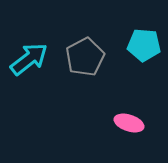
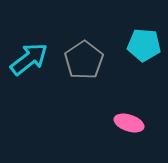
gray pentagon: moved 1 px left, 3 px down; rotated 6 degrees counterclockwise
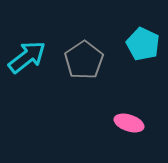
cyan pentagon: moved 1 px left, 1 px up; rotated 20 degrees clockwise
cyan arrow: moved 2 px left, 2 px up
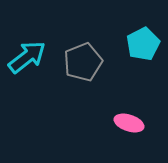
cyan pentagon: rotated 20 degrees clockwise
gray pentagon: moved 1 px left, 2 px down; rotated 12 degrees clockwise
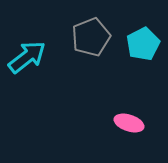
gray pentagon: moved 8 px right, 25 px up
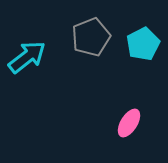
pink ellipse: rotated 76 degrees counterclockwise
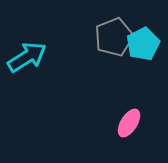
gray pentagon: moved 23 px right
cyan arrow: rotated 6 degrees clockwise
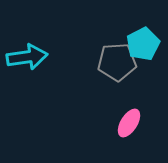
gray pentagon: moved 3 px right, 25 px down; rotated 18 degrees clockwise
cyan arrow: rotated 24 degrees clockwise
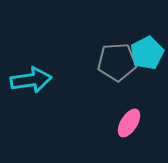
cyan pentagon: moved 4 px right, 9 px down
cyan arrow: moved 4 px right, 23 px down
